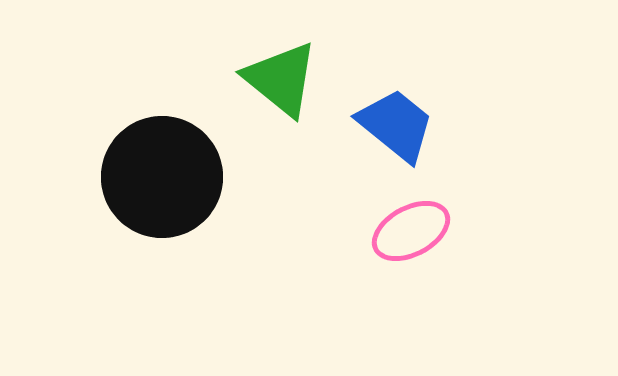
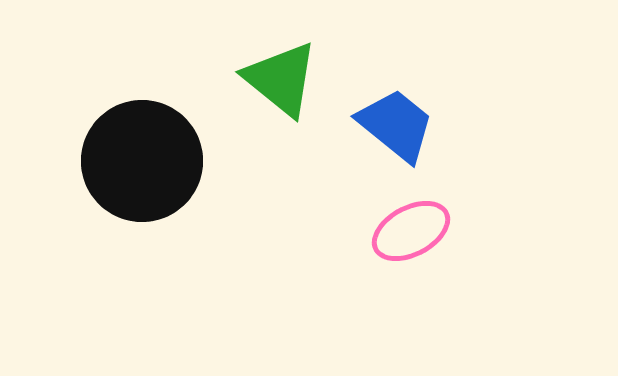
black circle: moved 20 px left, 16 px up
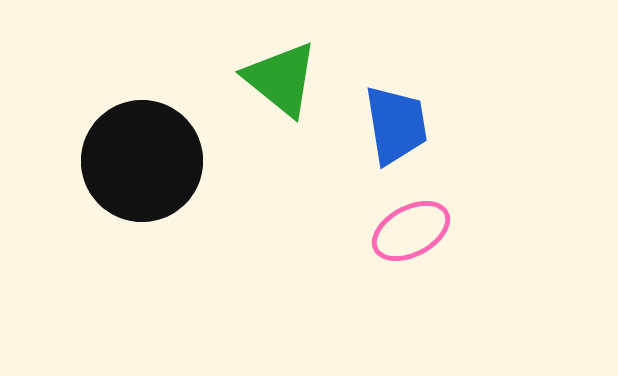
blue trapezoid: rotated 42 degrees clockwise
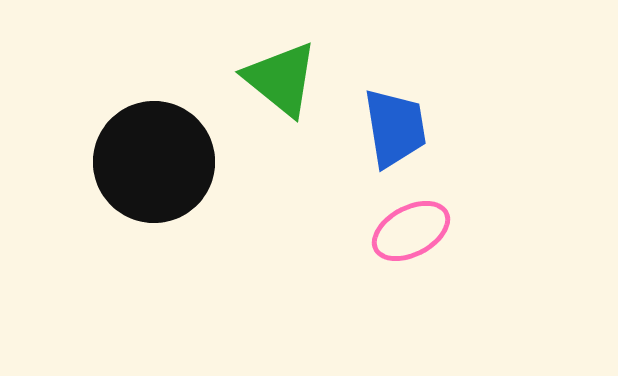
blue trapezoid: moved 1 px left, 3 px down
black circle: moved 12 px right, 1 px down
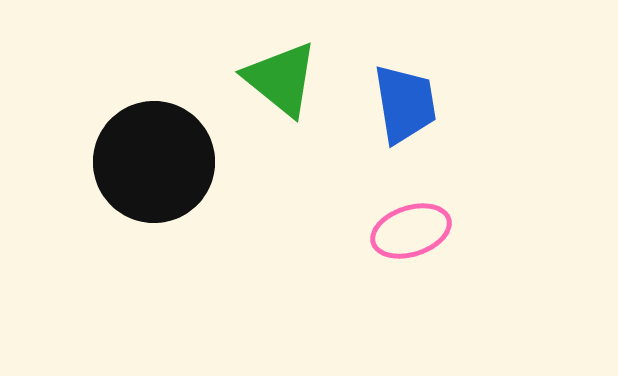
blue trapezoid: moved 10 px right, 24 px up
pink ellipse: rotated 10 degrees clockwise
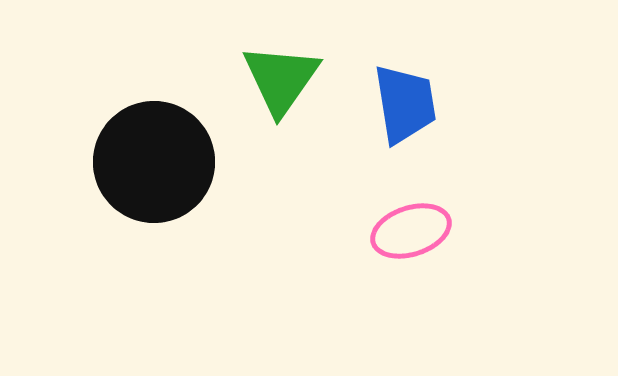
green triangle: rotated 26 degrees clockwise
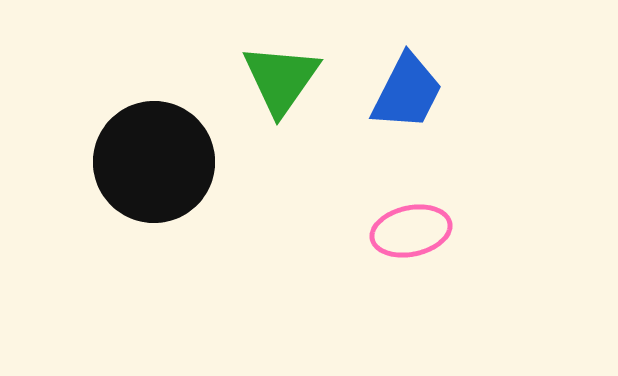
blue trapezoid: moved 2 px right, 12 px up; rotated 36 degrees clockwise
pink ellipse: rotated 6 degrees clockwise
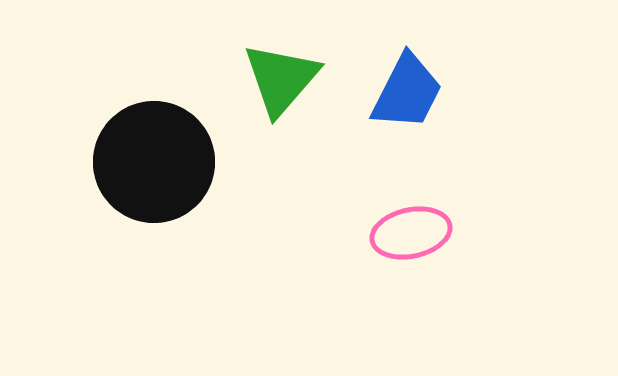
green triangle: rotated 6 degrees clockwise
pink ellipse: moved 2 px down
